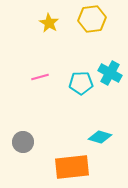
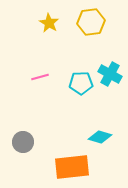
yellow hexagon: moved 1 px left, 3 px down
cyan cross: moved 1 px down
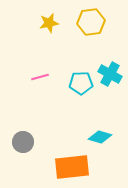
yellow star: rotated 30 degrees clockwise
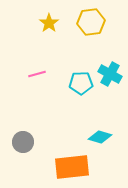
yellow star: rotated 24 degrees counterclockwise
pink line: moved 3 px left, 3 px up
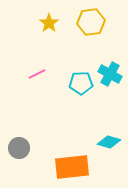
pink line: rotated 12 degrees counterclockwise
cyan diamond: moved 9 px right, 5 px down
gray circle: moved 4 px left, 6 px down
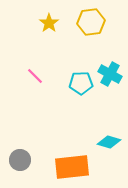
pink line: moved 2 px left, 2 px down; rotated 72 degrees clockwise
gray circle: moved 1 px right, 12 px down
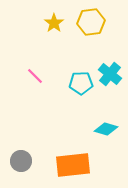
yellow star: moved 5 px right
cyan cross: rotated 10 degrees clockwise
cyan diamond: moved 3 px left, 13 px up
gray circle: moved 1 px right, 1 px down
orange rectangle: moved 1 px right, 2 px up
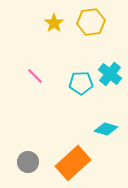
gray circle: moved 7 px right, 1 px down
orange rectangle: moved 2 px up; rotated 36 degrees counterclockwise
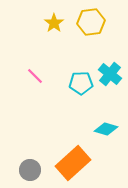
gray circle: moved 2 px right, 8 px down
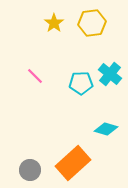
yellow hexagon: moved 1 px right, 1 px down
